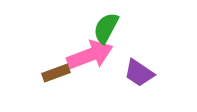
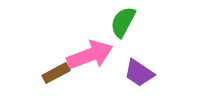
green semicircle: moved 17 px right, 6 px up
brown rectangle: rotated 8 degrees counterclockwise
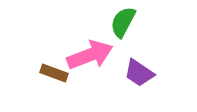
brown rectangle: moved 2 px left; rotated 48 degrees clockwise
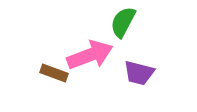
purple trapezoid: rotated 20 degrees counterclockwise
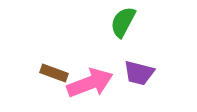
pink arrow: moved 28 px down
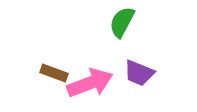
green semicircle: moved 1 px left
purple trapezoid: rotated 8 degrees clockwise
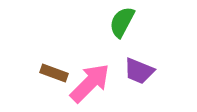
purple trapezoid: moved 2 px up
pink arrow: rotated 24 degrees counterclockwise
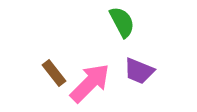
green semicircle: rotated 124 degrees clockwise
brown rectangle: rotated 32 degrees clockwise
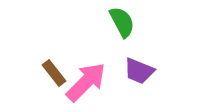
pink arrow: moved 4 px left, 1 px up
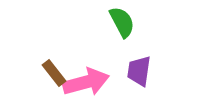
purple trapezoid: rotated 76 degrees clockwise
pink arrow: rotated 30 degrees clockwise
